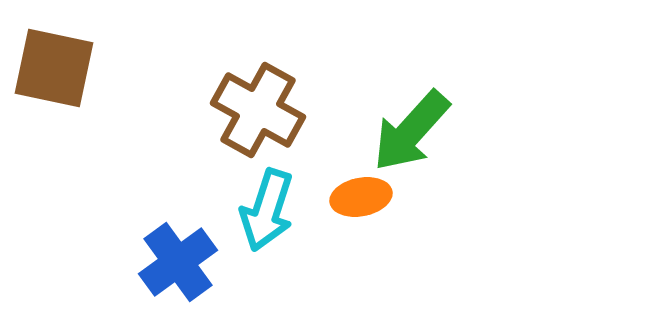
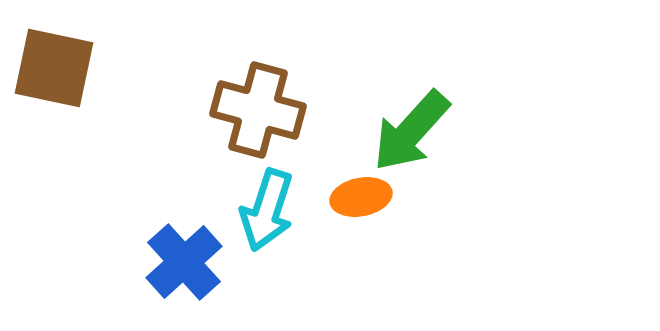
brown cross: rotated 14 degrees counterclockwise
blue cross: moved 6 px right; rotated 6 degrees counterclockwise
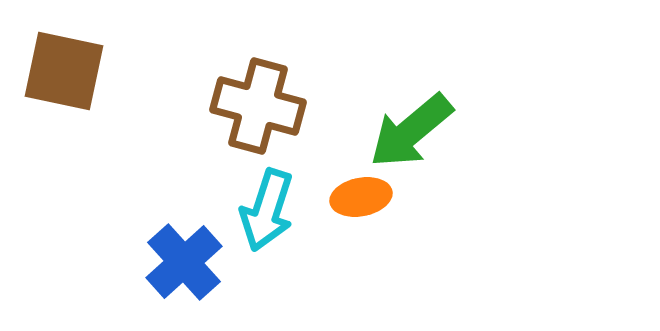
brown square: moved 10 px right, 3 px down
brown cross: moved 4 px up
green arrow: rotated 8 degrees clockwise
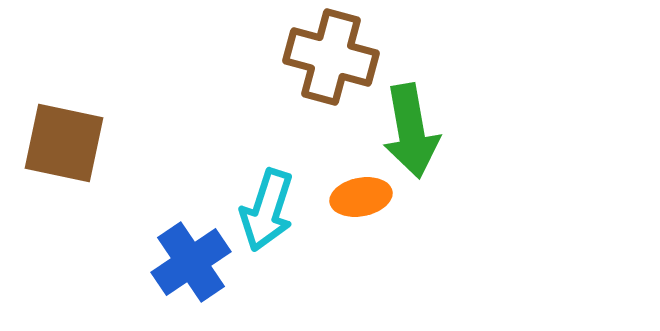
brown square: moved 72 px down
brown cross: moved 73 px right, 49 px up
green arrow: rotated 60 degrees counterclockwise
blue cross: moved 7 px right; rotated 8 degrees clockwise
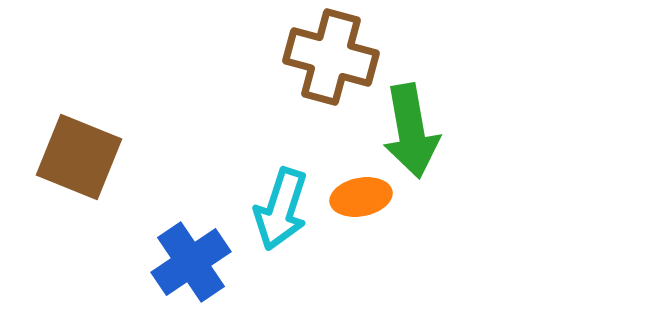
brown square: moved 15 px right, 14 px down; rotated 10 degrees clockwise
cyan arrow: moved 14 px right, 1 px up
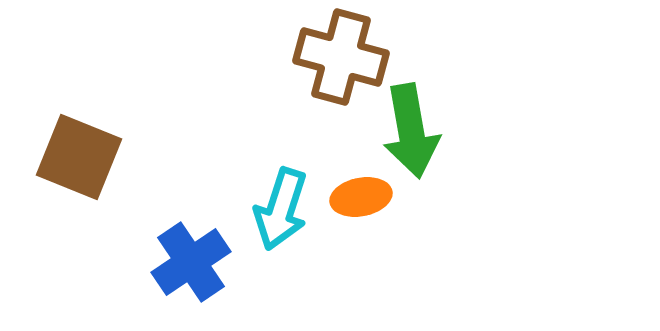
brown cross: moved 10 px right
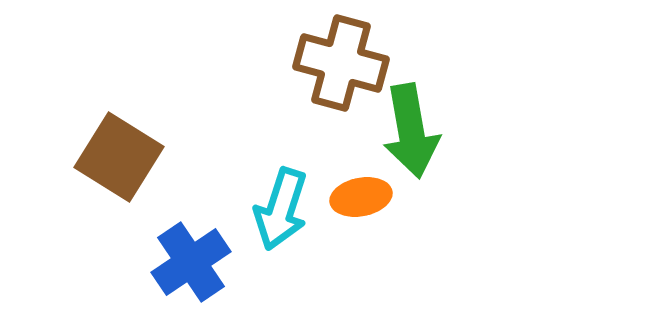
brown cross: moved 6 px down
brown square: moved 40 px right; rotated 10 degrees clockwise
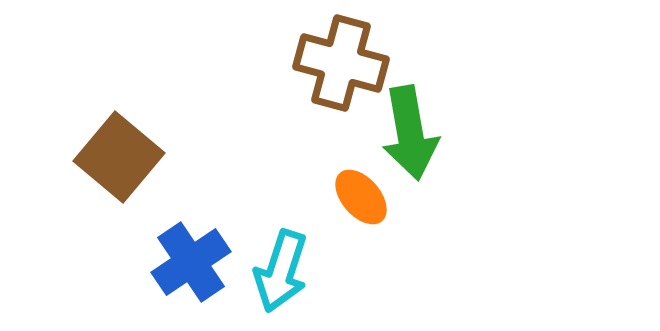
green arrow: moved 1 px left, 2 px down
brown square: rotated 8 degrees clockwise
orange ellipse: rotated 60 degrees clockwise
cyan arrow: moved 62 px down
